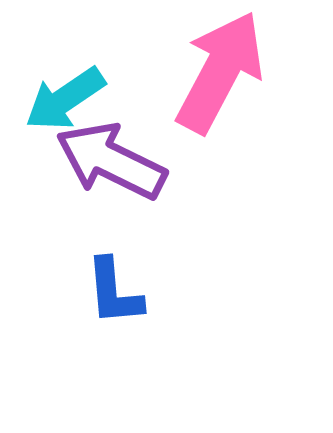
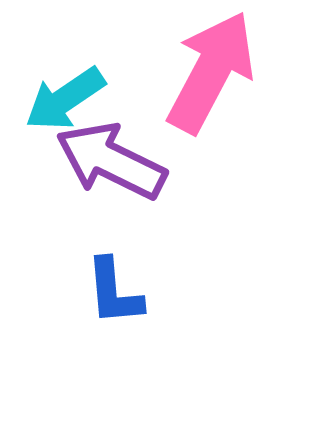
pink arrow: moved 9 px left
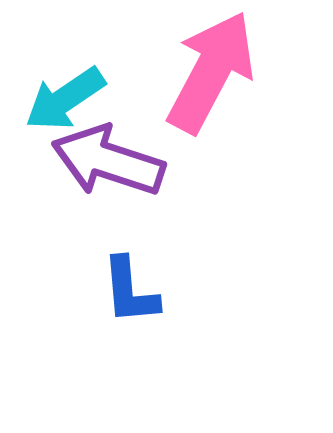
purple arrow: moved 3 px left; rotated 8 degrees counterclockwise
blue L-shape: moved 16 px right, 1 px up
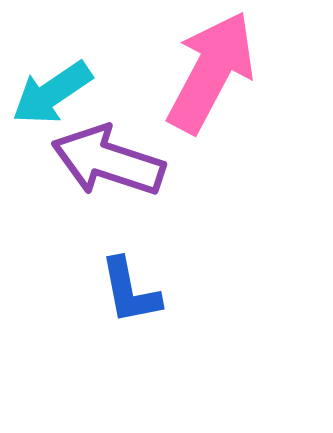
cyan arrow: moved 13 px left, 6 px up
blue L-shape: rotated 6 degrees counterclockwise
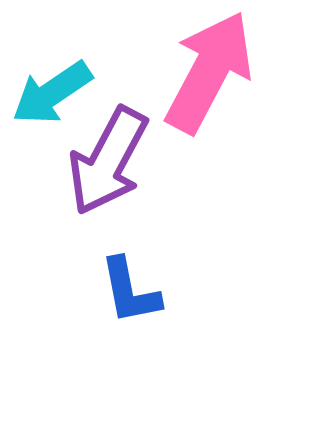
pink arrow: moved 2 px left
purple arrow: rotated 80 degrees counterclockwise
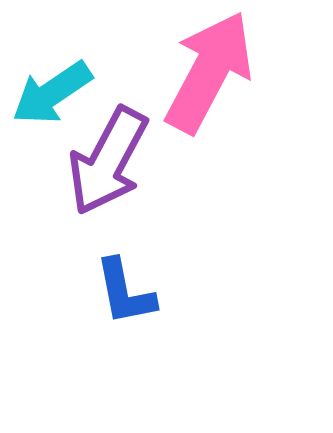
blue L-shape: moved 5 px left, 1 px down
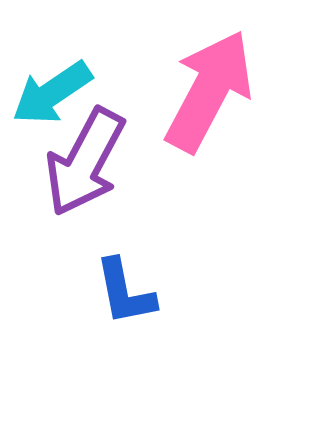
pink arrow: moved 19 px down
purple arrow: moved 23 px left, 1 px down
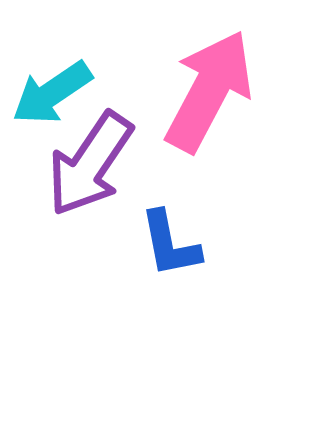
purple arrow: moved 5 px right, 2 px down; rotated 6 degrees clockwise
blue L-shape: moved 45 px right, 48 px up
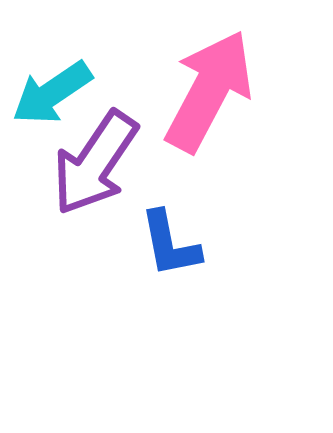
purple arrow: moved 5 px right, 1 px up
